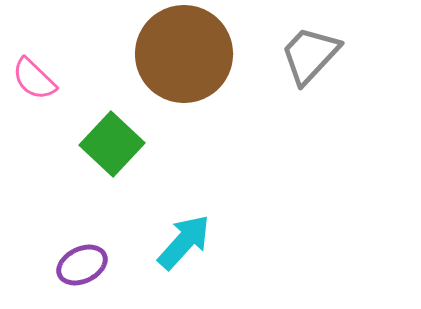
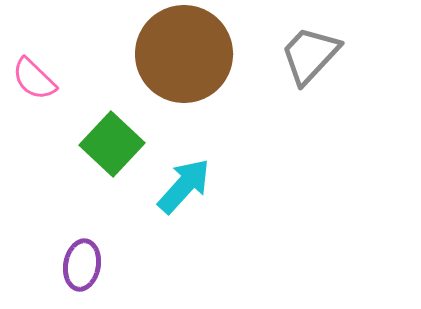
cyan arrow: moved 56 px up
purple ellipse: rotated 54 degrees counterclockwise
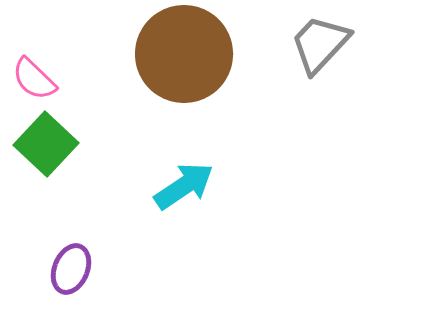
gray trapezoid: moved 10 px right, 11 px up
green square: moved 66 px left
cyan arrow: rotated 14 degrees clockwise
purple ellipse: moved 11 px left, 4 px down; rotated 12 degrees clockwise
